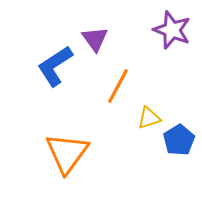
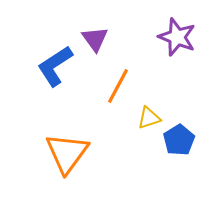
purple star: moved 5 px right, 7 px down
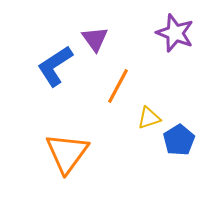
purple star: moved 2 px left, 4 px up
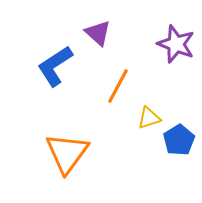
purple star: moved 1 px right, 11 px down
purple triangle: moved 3 px right, 6 px up; rotated 12 degrees counterclockwise
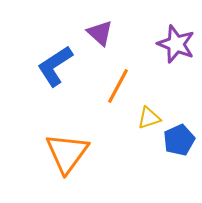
purple triangle: moved 2 px right
blue pentagon: rotated 8 degrees clockwise
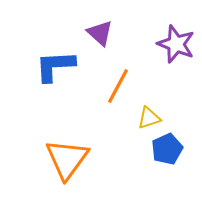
blue L-shape: rotated 30 degrees clockwise
blue pentagon: moved 12 px left, 9 px down
orange triangle: moved 6 px down
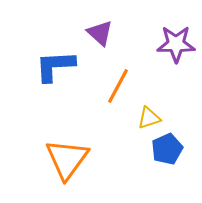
purple star: rotated 21 degrees counterclockwise
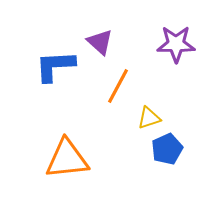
purple triangle: moved 9 px down
orange triangle: rotated 48 degrees clockwise
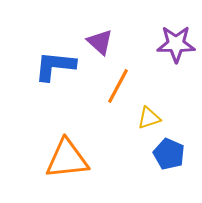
blue L-shape: rotated 9 degrees clockwise
blue pentagon: moved 2 px right, 5 px down; rotated 24 degrees counterclockwise
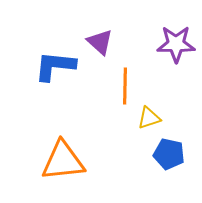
orange line: moved 7 px right; rotated 27 degrees counterclockwise
blue pentagon: rotated 12 degrees counterclockwise
orange triangle: moved 4 px left, 2 px down
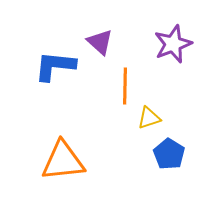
purple star: moved 3 px left; rotated 21 degrees counterclockwise
blue pentagon: rotated 20 degrees clockwise
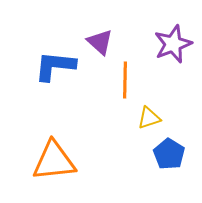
orange line: moved 6 px up
orange triangle: moved 9 px left
